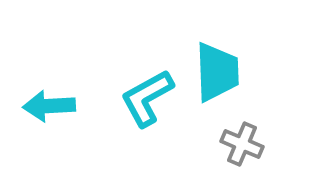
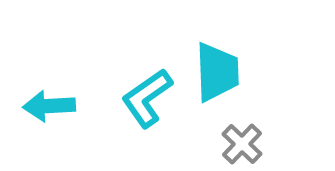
cyan L-shape: rotated 6 degrees counterclockwise
gray cross: rotated 21 degrees clockwise
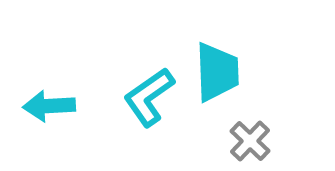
cyan L-shape: moved 2 px right, 1 px up
gray cross: moved 8 px right, 3 px up
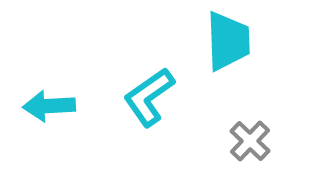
cyan trapezoid: moved 11 px right, 31 px up
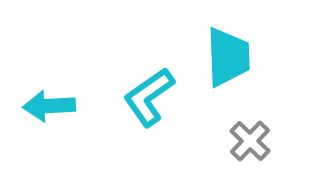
cyan trapezoid: moved 16 px down
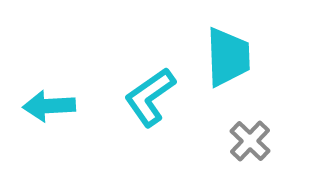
cyan L-shape: moved 1 px right
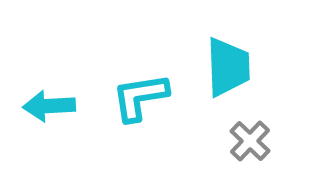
cyan trapezoid: moved 10 px down
cyan L-shape: moved 10 px left; rotated 26 degrees clockwise
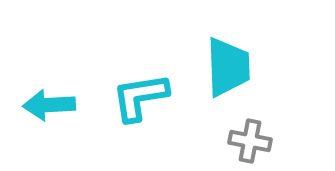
cyan arrow: moved 1 px up
gray cross: rotated 33 degrees counterclockwise
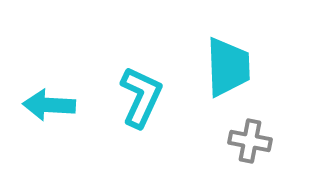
cyan L-shape: moved 1 px right; rotated 124 degrees clockwise
cyan arrow: rotated 6 degrees clockwise
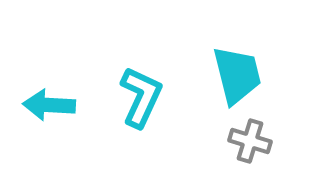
cyan trapezoid: moved 9 px right, 8 px down; rotated 12 degrees counterclockwise
gray cross: rotated 6 degrees clockwise
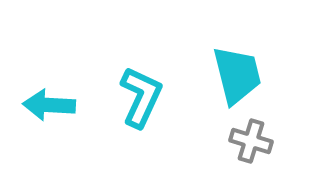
gray cross: moved 1 px right
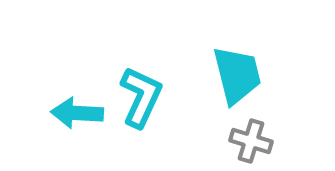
cyan arrow: moved 28 px right, 8 px down
